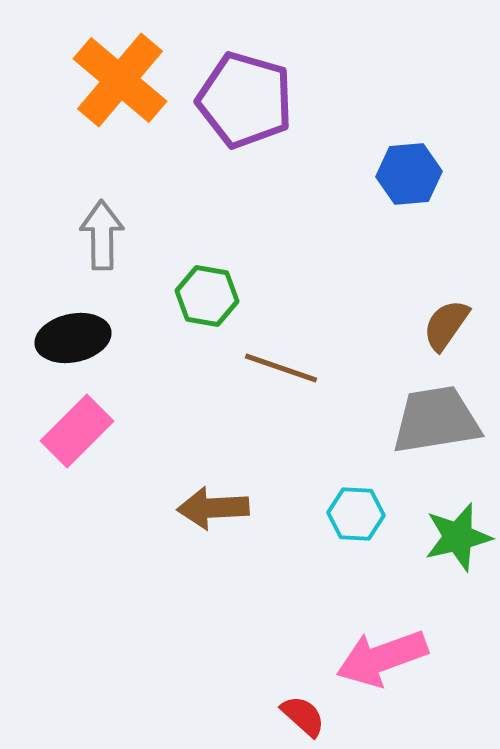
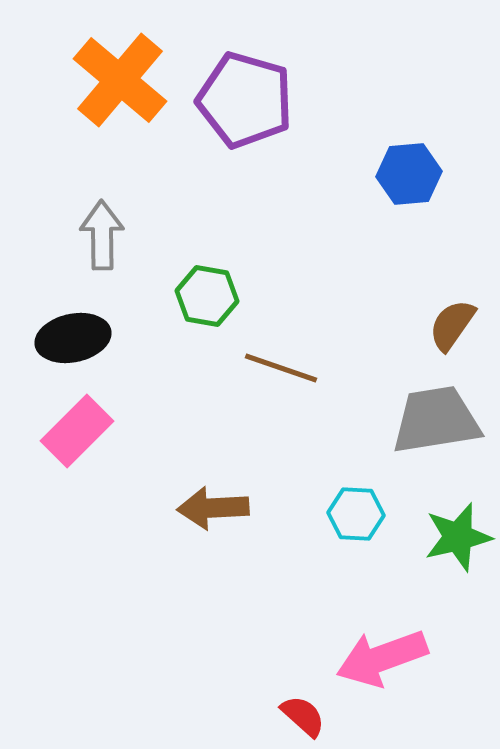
brown semicircle: moved 6 px right
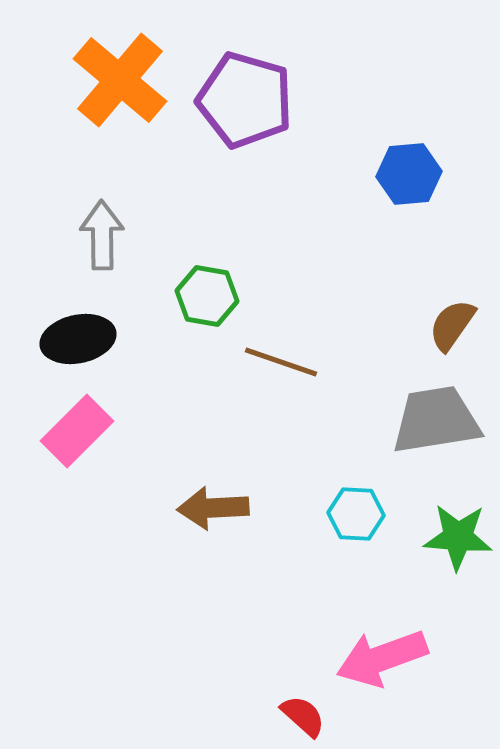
black ellipse: moved 5 px right, 1 px down
brown line: moved 6 px up
green star: rotated 18 degrees clockwise
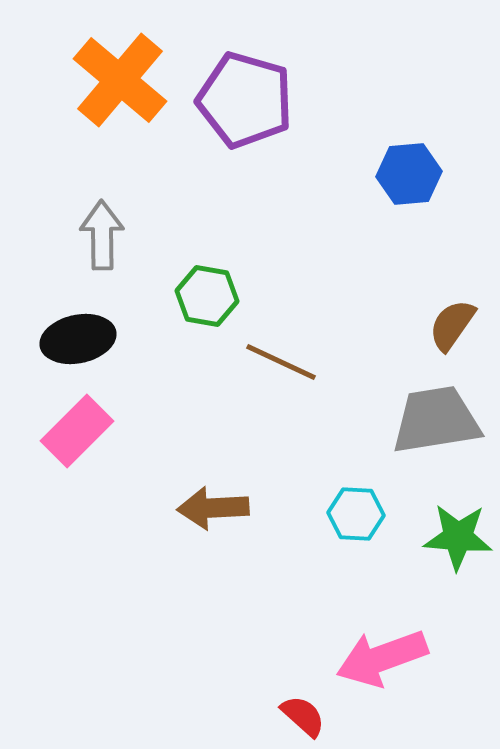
brown line: rotated 6 degrees clockwise
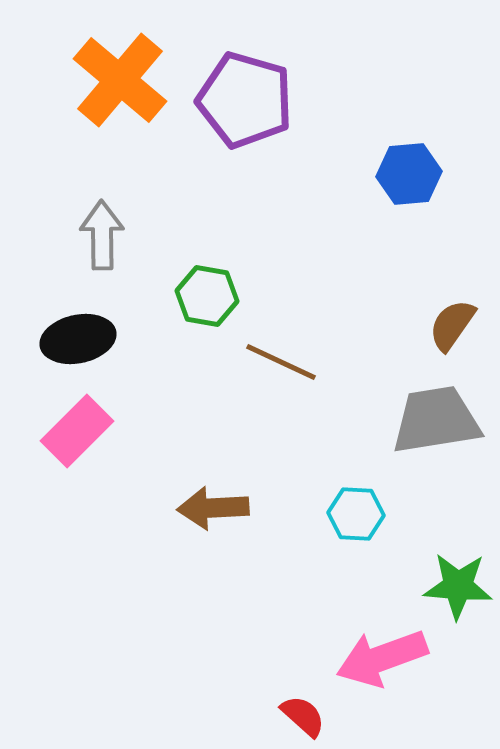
green star: moved 49 px down
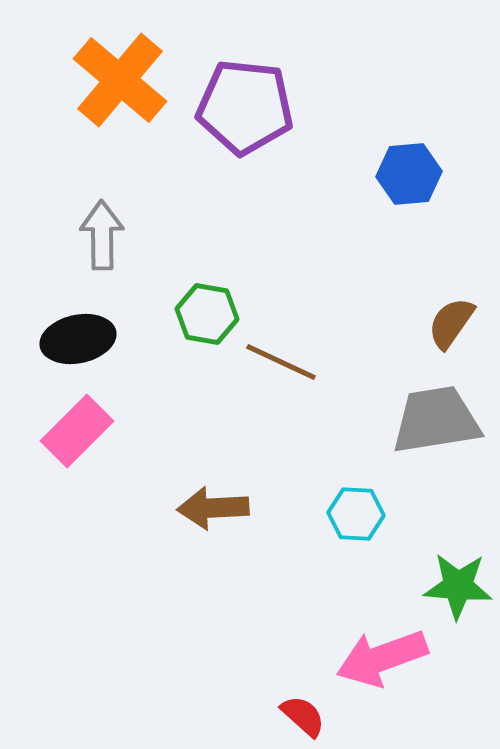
purple pentagon: moved 7 px down; rotated 10 degrees counterclockwise
green hexagon: moved 18 px down
brown semicircle: moved 1 px left, 2 px up
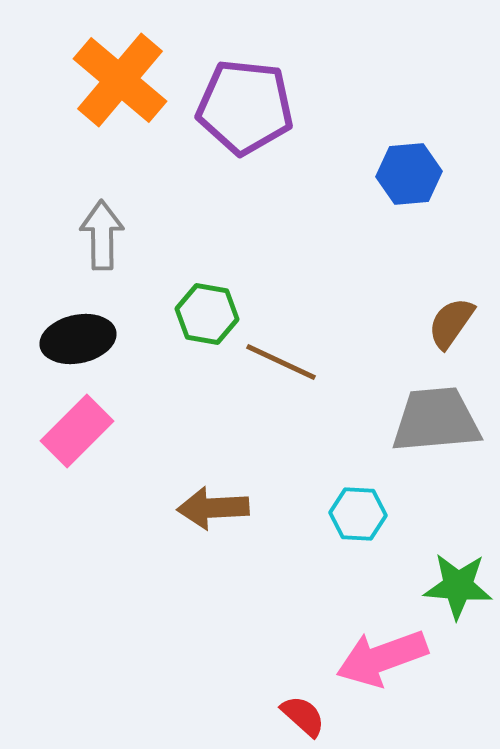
gray trapezoid: rotated 4 degrees clockwise
cyan hexagon: moved 2 px right
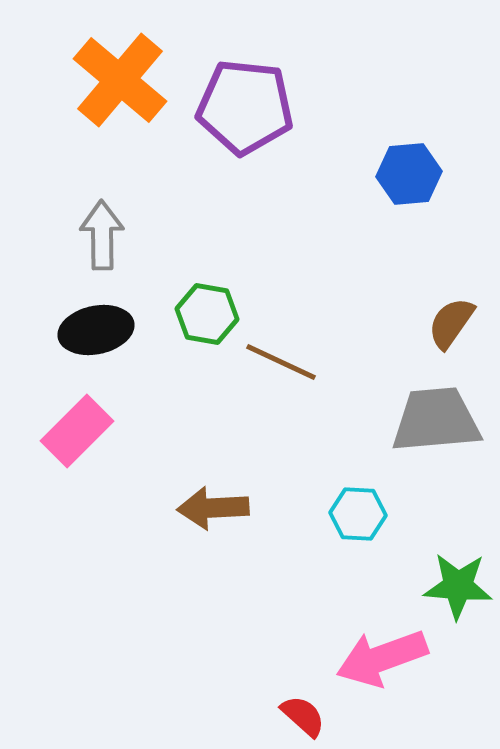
black ellipse: moved 18 px right, 9 px up
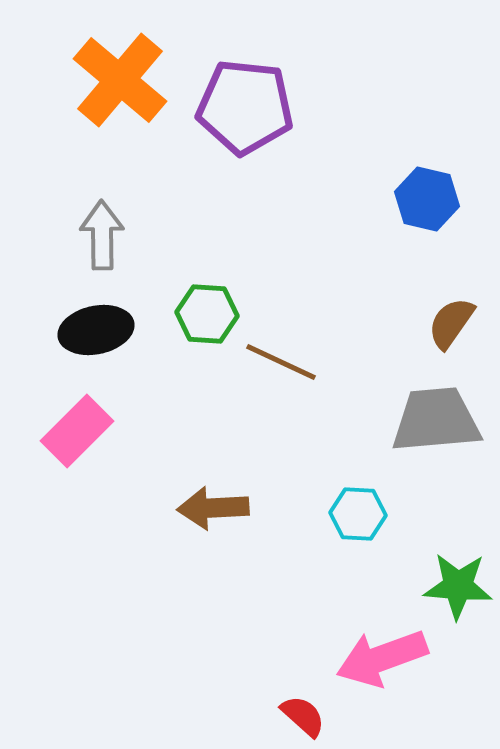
blue hexagon: moved 18 px right, 25 px down; rotated 18 degrees clockwise
green hexagon: rotated 6 degrees counterclockwise
